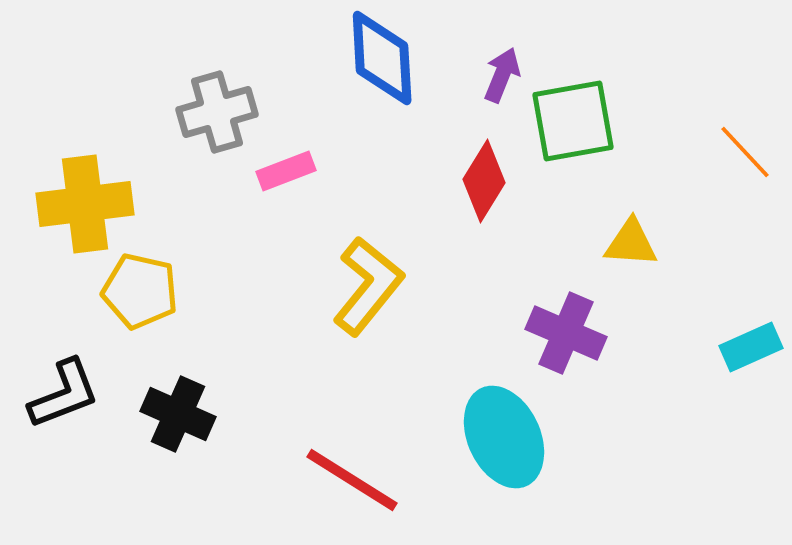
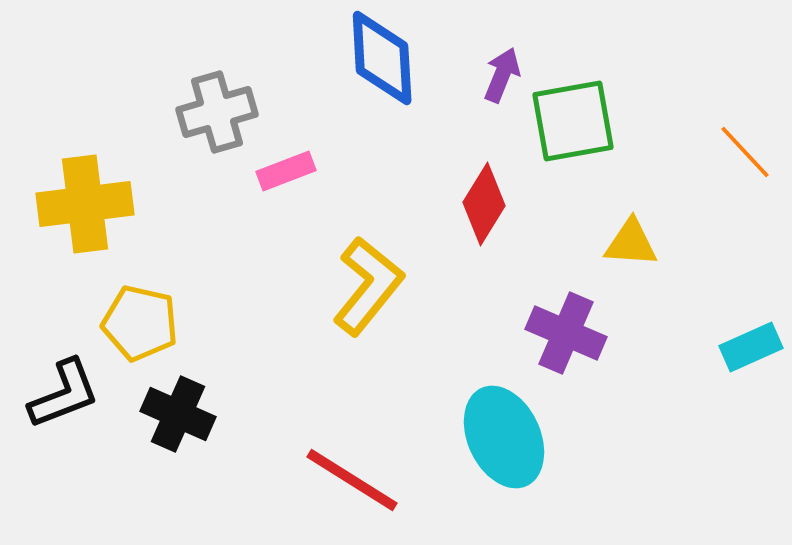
red diamond: moved 23 px down
yellow pentagon: moved 32 px down
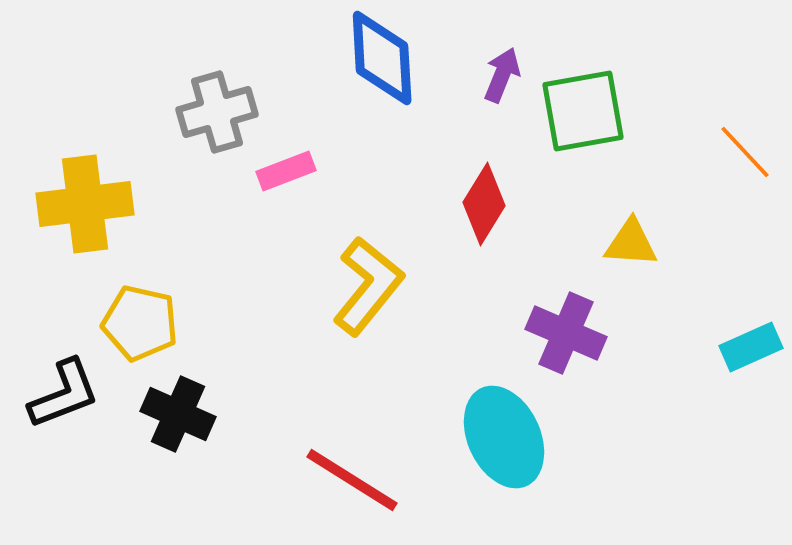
green square: moved 10 px right, 10 px up
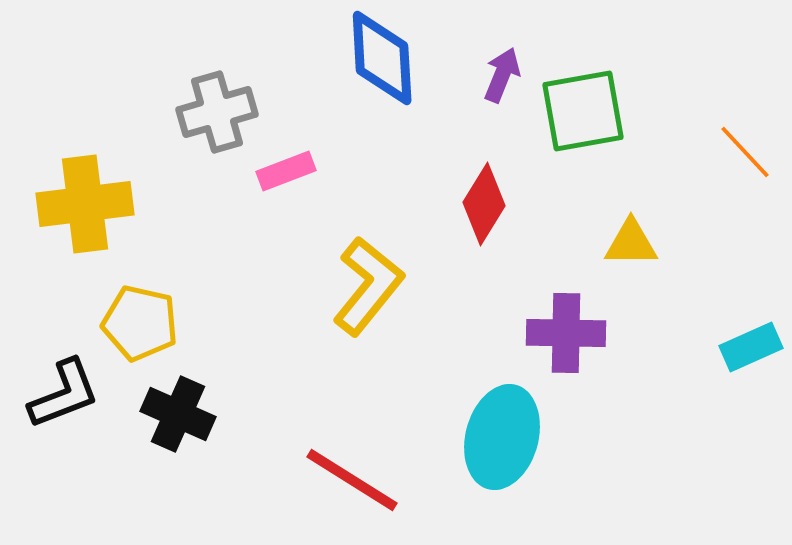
yellow triangle: rotated 4 degrees counterclockwise
purple cross: rotated 22 degrees counterclockwise
cyan ellipse: moved 2 px left; rotated 40 degrees clockwise
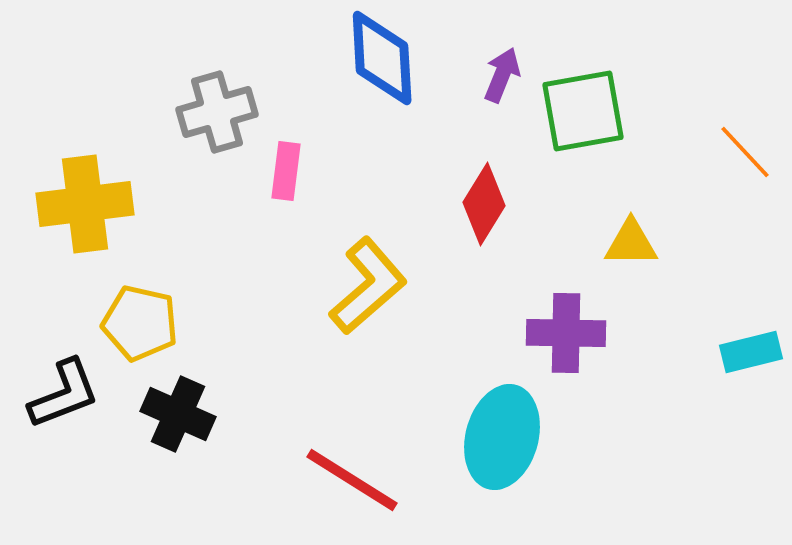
pink rectangle: rotated 62 degrees counterclockwise
yellow L-shape: rotated 10 degrees clockwise
cyan rectangle: moved 5 px down; rotated 10 degrees clockwise
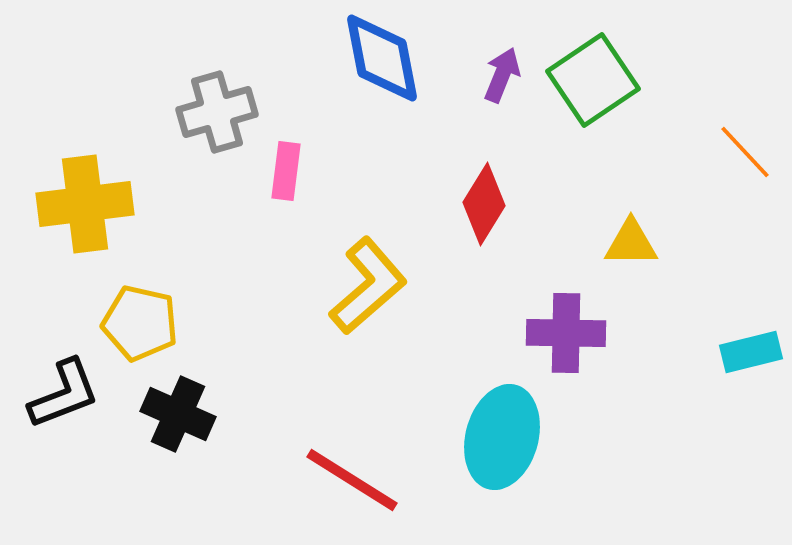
blue diamond: rotated 8 degrees counterclockwise
green square: moved 10 px right, 31 px up; rotated 24 degrees counterclockwise
